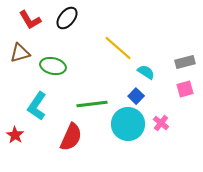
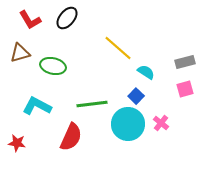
cyan L-shape: rotated 84 degrees clockwise
red star: moved 2 px right, 8 px down; rotated 24 degrees counterclockwise
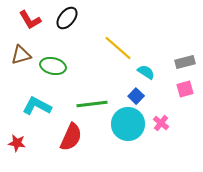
brown triangle: moved 1 px right, 2 px down
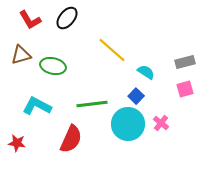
yellow line: moved 6 px left, 2 px down
red semicircle: moved 2 px down
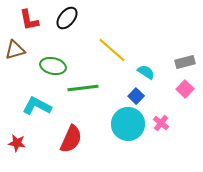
red L-shape: moved 1 px left; rotated 20 degrees clockwise
brown triangle: moved 6 px left, 5 px up
pink square: rotated 30 degrees counterclockwise
green line: moved 9 px left, 16 px up
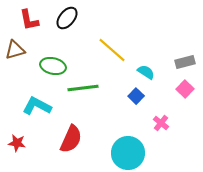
cyan circle: moved 29 px down
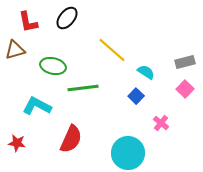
red L-shape: moved 1 px left, 2 px down
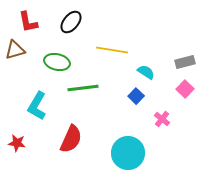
black ellipse: moved 4 px right, 4 px down
yellow line: rotated 32 degrees counterclockwise
green ellipse: moved 4 px right, 4 px up
cyan L-shape: rotated 88 degrees counterclockwise
pink cross: moved 1 px right, 4 px up
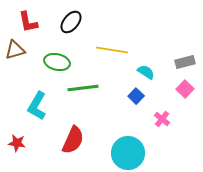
red semicircle: moved 2 px right, 1 px down
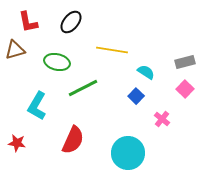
green line: rotated 20 degrees counterclockwise
